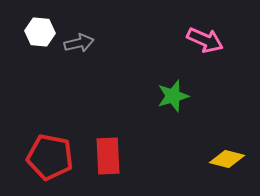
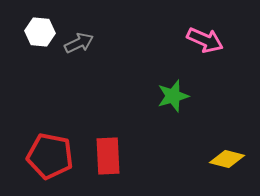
gray arrow: rotated 12 degrees counterclockwise
red pentagon: moved 1 px up
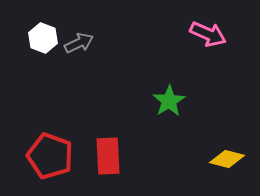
white hexagon: moved 3 px right, 6 px down; rotated 16 degrees clockwise
pink arrow: moved 3 px right, 6 px up
green star: moved 4 px left, 5 px down; rotated 16 degrees counterclockwise
red pentagon: rotated 9 degrees clockwise
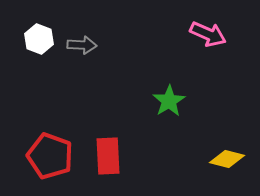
white hexagon: moved 4 px left, 1 px down
gray arrow: moved 3 px right, 2 px down; rotated 28 degrees clockwise
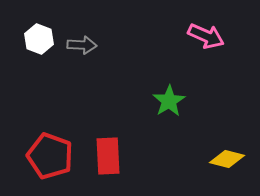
pink arrow: moved 2 px left, 2 px down
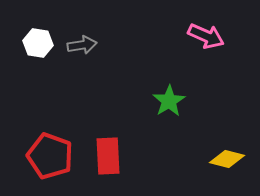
white hexagon: moved 1 px left, 4 px down; rotated 12 degrees counterclockwise
gray arrow: rotated 12 degrees counterclockwise
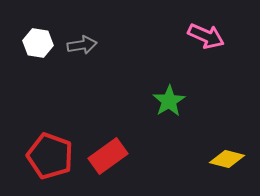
red rectangle: rotated 57 degrees clockwise
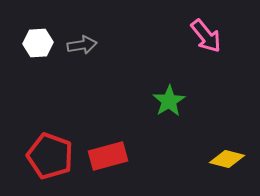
pink arrow: rotated 27 degrees clockwise
white hexagon: rotated 12 degrees counterclockwise
red rectangle: rotated 21 degrees clockwise
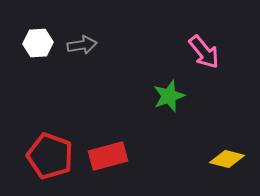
pink arrow: moved 2 px left, 16 px down
green star: moved 5 px up; rotated 12 degrees clockwise
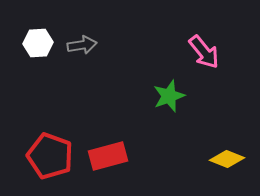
yellow diamond: rotated 8 degrees clockwise
